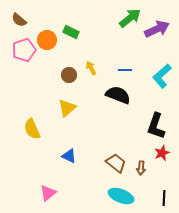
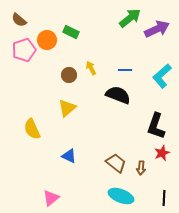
pink triangle: moved 3 px right, 5 px down
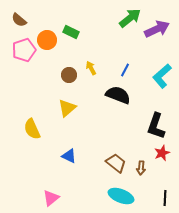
blue line: rotated 64 degrees counterclockwise
black line: moved 1 px right
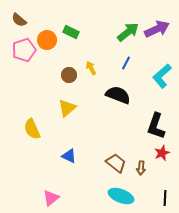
green arrow: moved 2 px left, 14 px down
blue line: moved 1 px right, 7 px up
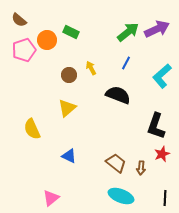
red star: moved 1 px down
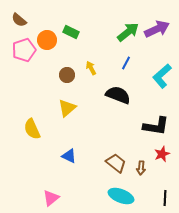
brown circle: moved 2 px left
black L-shape: rotated 100 degrees counterclockwise
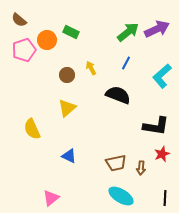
brown trapezoid: rotated 130 degrees clockwise
cyan ellipse: rotated 10 degrees clockwise
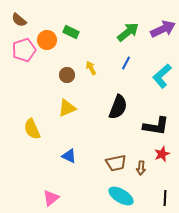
purple arrow: moved 6 px right
black semicircle: moved 12 px down; rotated 90 degrees clockwise
yellow triangle: rotated 18 degrees clockwise
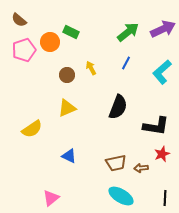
orange circle: moved 3 px right, 2 px down
cyan L-shape: moved 4 px up
yellow semicircle: rotated 100 degrees counterclockwise
brown arrow: rotated 80 degrees clockwise
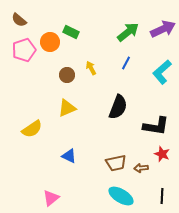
red star: rotated 28 degrees counterclockwise
black line: moved 3 px left, 2 px up
